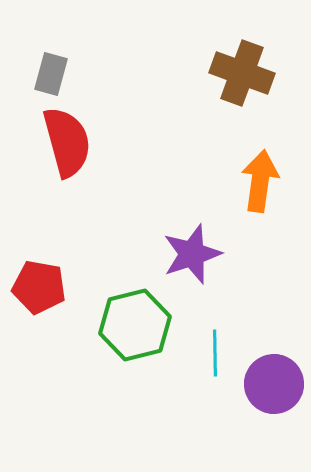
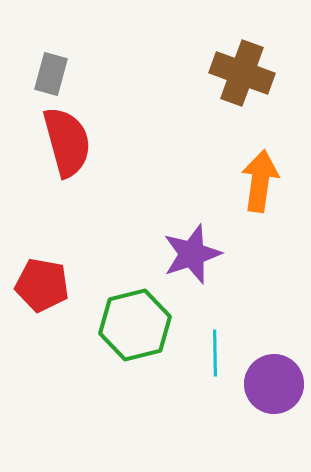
red pentagon: moved 3 px right, 2 px up
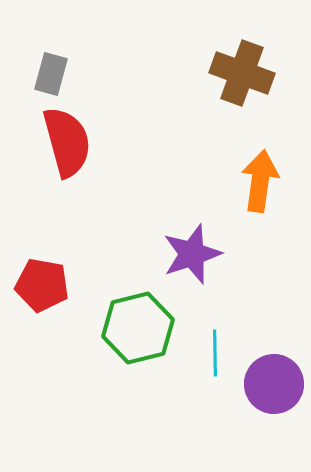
green hexagon: moved 3 px right, 3 px down
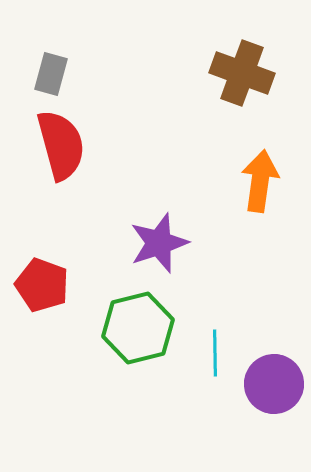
red semicircle: moved 6 px left, 3 px down
purple star: moved 33 px left, 11 px up
red pentagon: rotated 10 degrees clockwise
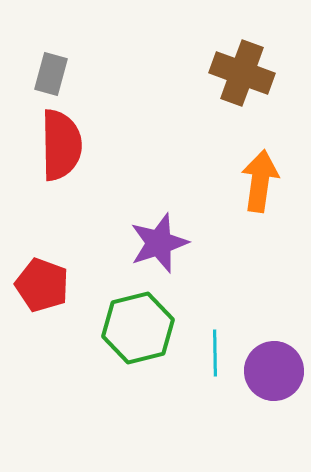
red semicircle: rotated 14 degrees clockwise
purple circle: moved 13 px up
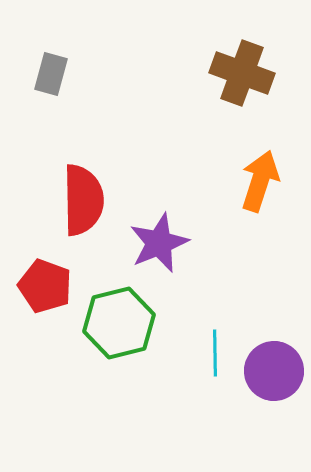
red semicircle: moved 22 px right, 55 px down
orange arrow: rotated 10 degrees clockwise
purple star: rotated 4 degrees counterclockwise
red pentagon: moved 3 px right, 1 px down
green hexagon: moved 19 px left, 5 px up
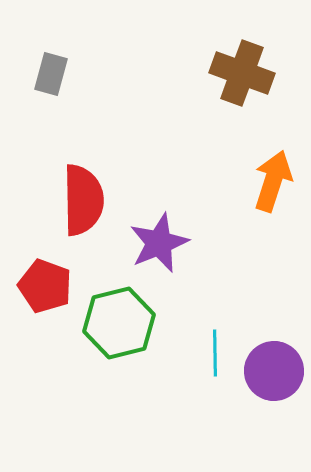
orange arrow: moved 13 px right
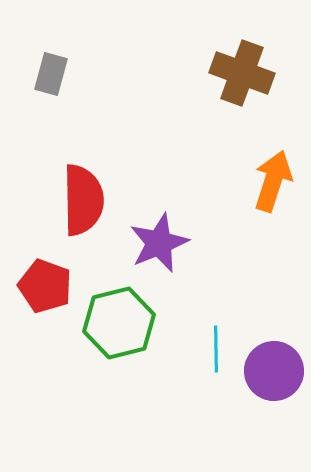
cyan line: moved 1 px right, 4 px up
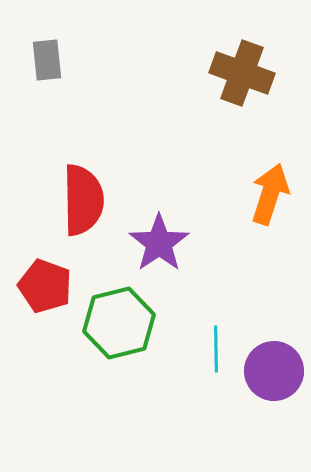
gray rectangle: moved 4 px left, 14 px up; rotated 21 degrees counterclockwise
orange arrow: moved 3 px left, 13 px down
purple star: rotated 12 degrees counterclockwise
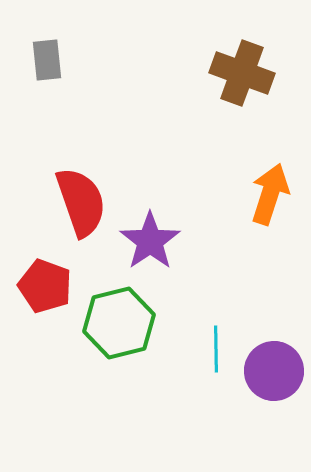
red semicircle: moved 2 px left, 2 px down; rotated 18 degrees counterclockwise
purple star: moved 9 px left, 2 px up
